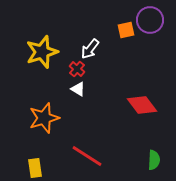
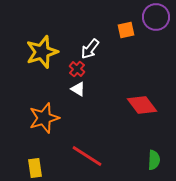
purple circle: moved 6 px right, 3 px up
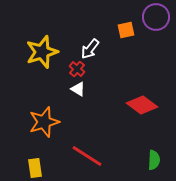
red diamond: rotated 16 degrees counterclockwise
orange star: moved 4 px down
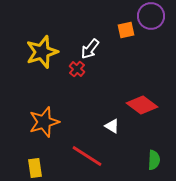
purple circle: moved 5 px left, 1 px up
white triangle: moved 34 px right, 37 px down
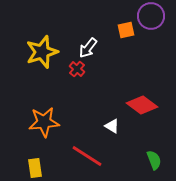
white arrow: moved 2 px left, 1 px up
orange star: rotated 12 degrees clockwise
green semicircle: rotated 24 degrees counterclockwise
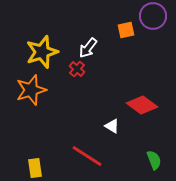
purple circle: moved 2 px right
orange star: moved 13 px left, 32 px up; rotated 12 degrees counterclockwise
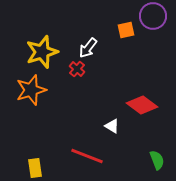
red line: rotated 12 degrees counterclockwise
green semicircle: moved 3 px right
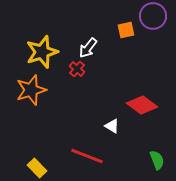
yellow rectangle: moved 2 px right; rotated 36 degrees counterclockwise
